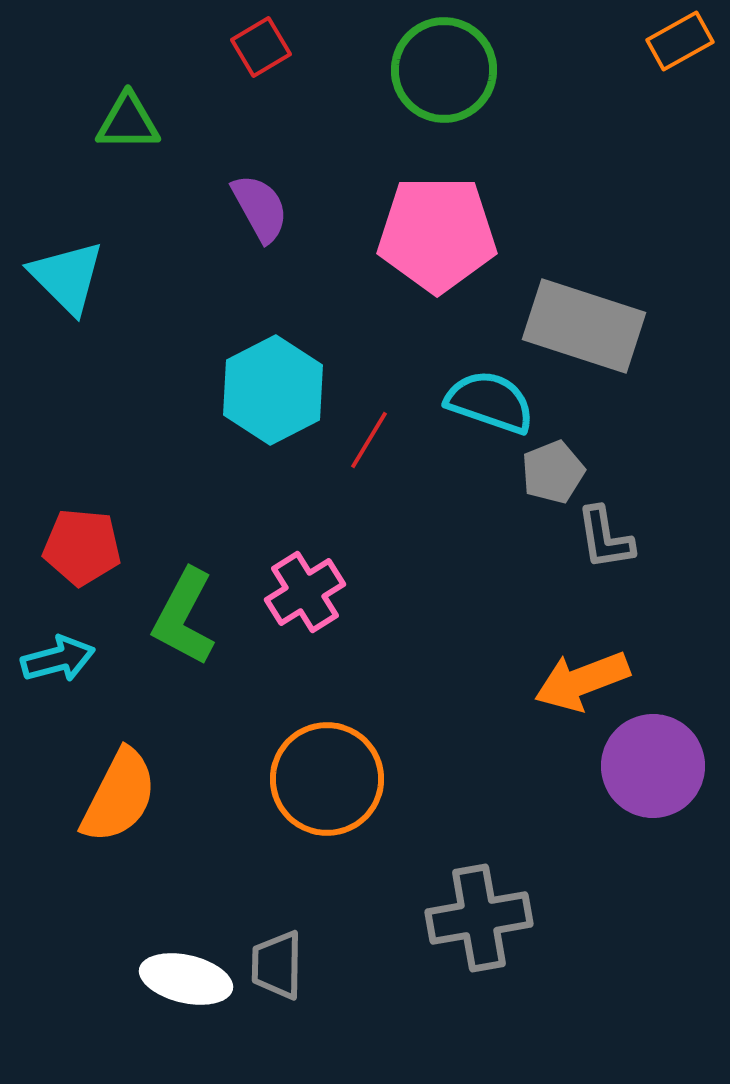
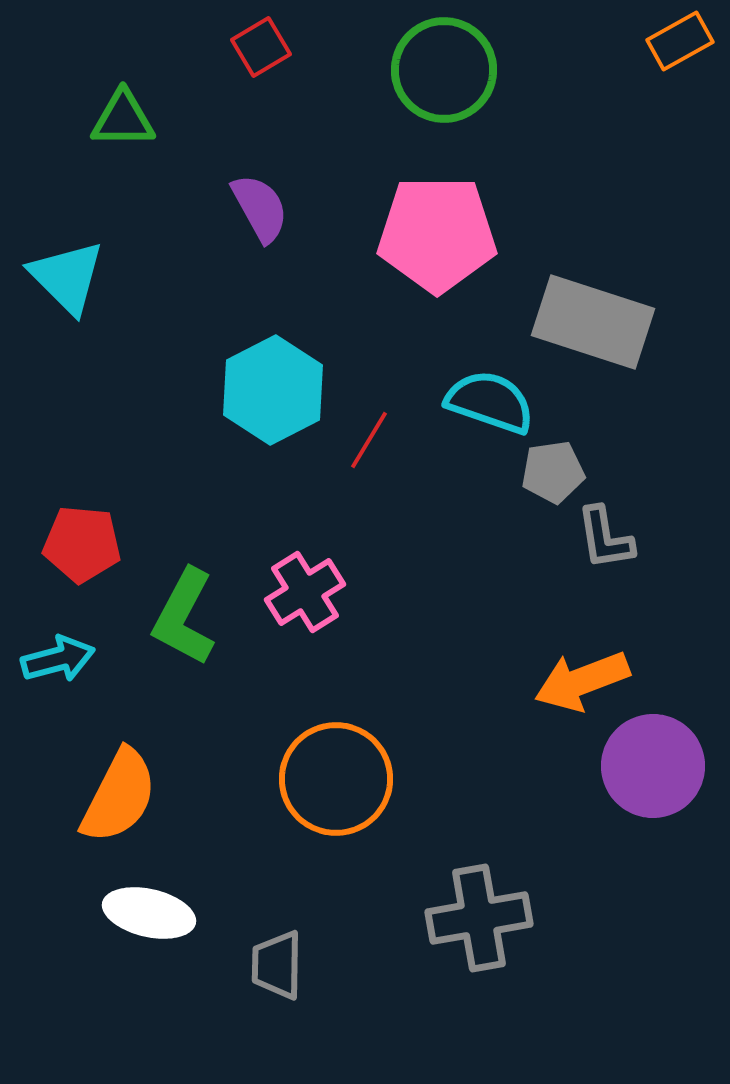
green triangle: moved 5 px left, 3 px up
gray rectangle: moved 9 px right, 4 px up
gray pentagon: rotated 14 degrees clockwise
red pentagon: moved 3 px up
orange circle: moved 9 px right
white ellipse: moved 37 px left, 66 px up
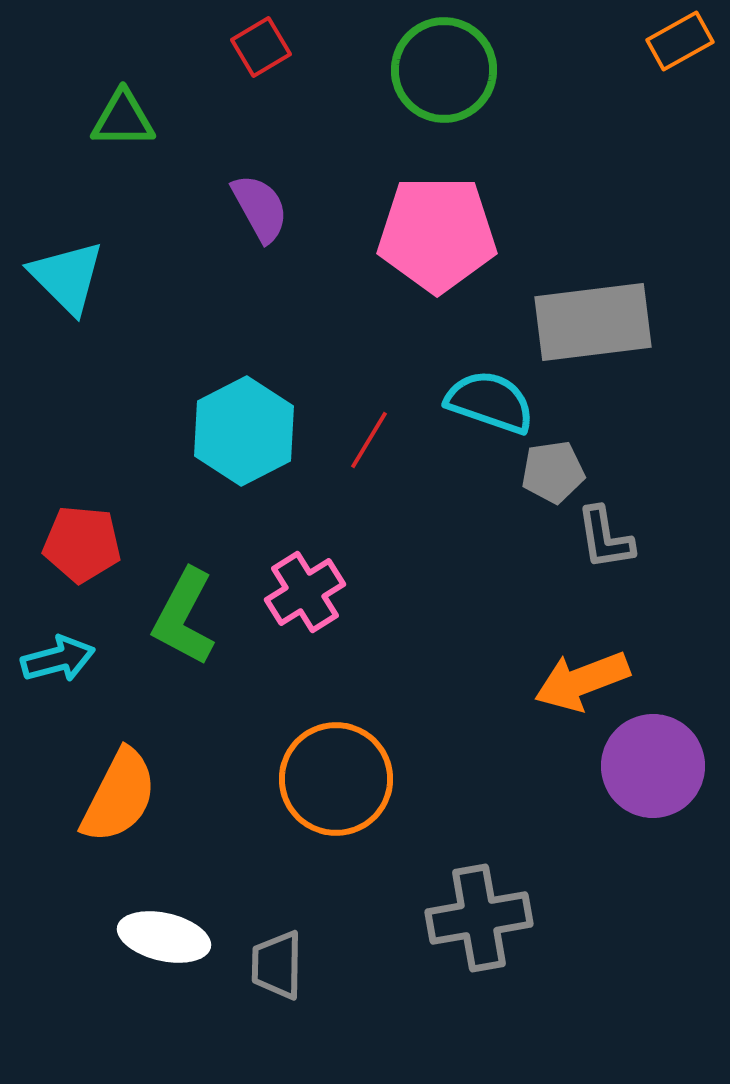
gray rectangle: rotated 25 degrees counterclockwise
cyan hexagon: moved 29 px left, 41 px down
white ellipse: moved 15 px right, 24 px down
